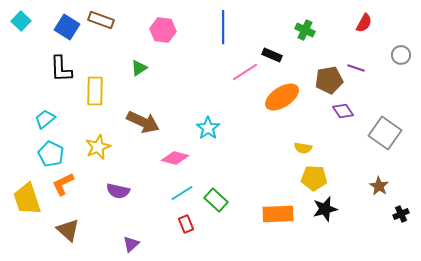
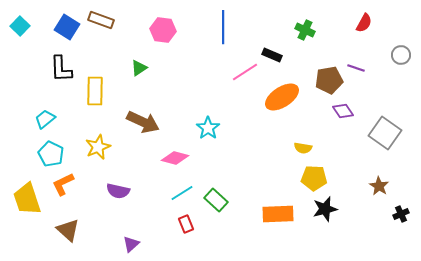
cyan square: moved 1 px left, 5 px down
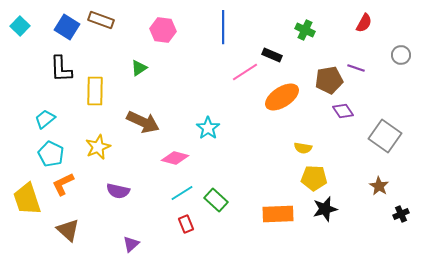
gray square: moved 3 px down
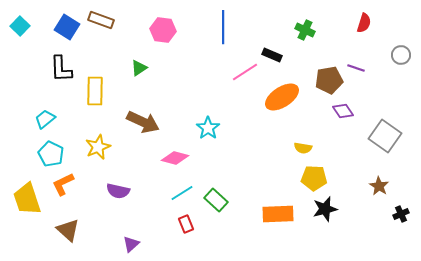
red semicircle: rotated 12 degrees counterclockwise
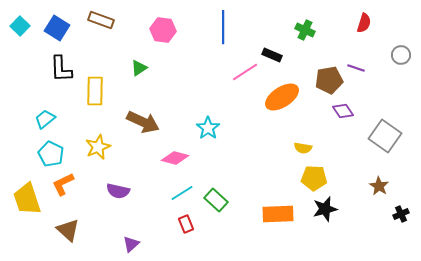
blue square: moved 10 px left, 1 px down
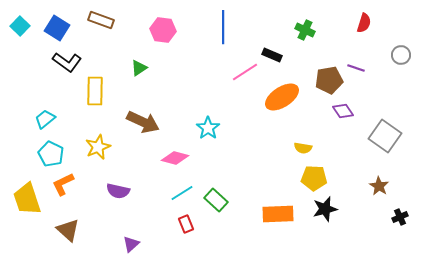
black L-shape: moved 6 px right, 7 px up; rotated 52 degrees counterclockwise
black cross: moved 1 px left, 3 px down
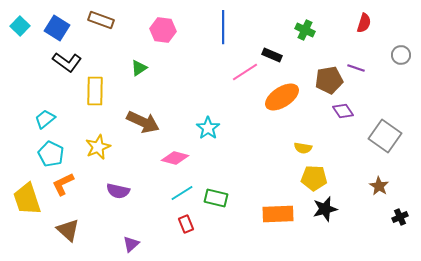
green rectangle: moved 2 px up; rotated 30 degrees counterclockwise
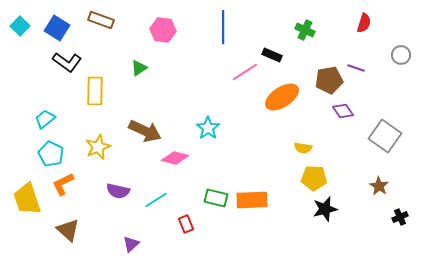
brown arrow: moved 2 px right, 9 px down
cyan line: moved 26 px left, 7 px down
orange rectangle: moved 26 px left, 14 px up
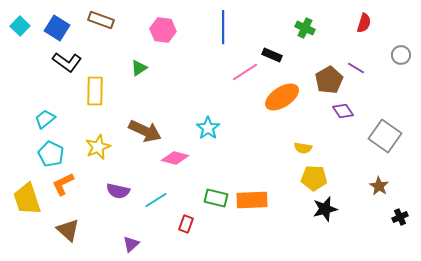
green cross: moved 2 px up
purple line: rotated 12 degrees clockwise
brown pentagon: rotated 20 degrees counterclockwise
red rectangle: rotated 42 degrees clockwise
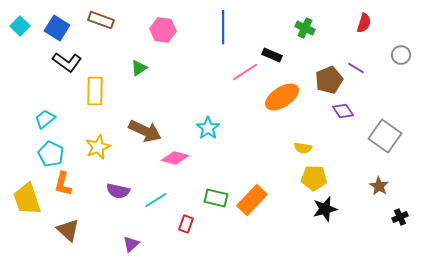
brown pentagon: rotated 8 degrees clockwise
orange L-shape: rotated 50 degrees counterclockwise
orange rectangle: rotated 44 degrees counterclockwise
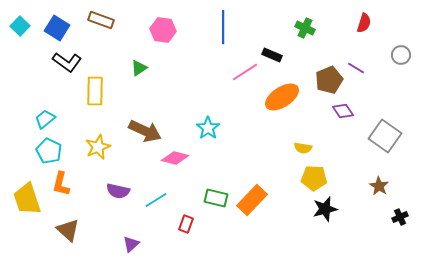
cyan pentagon: moved 2 px left, 3 px up
orange L-shape: moved 2 px left
